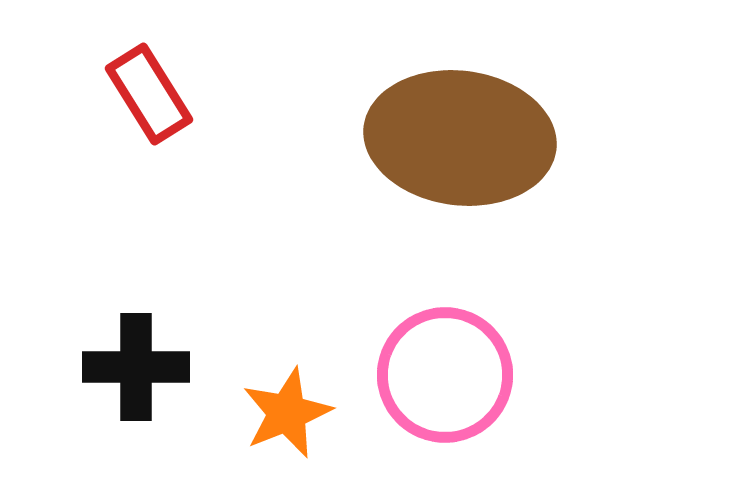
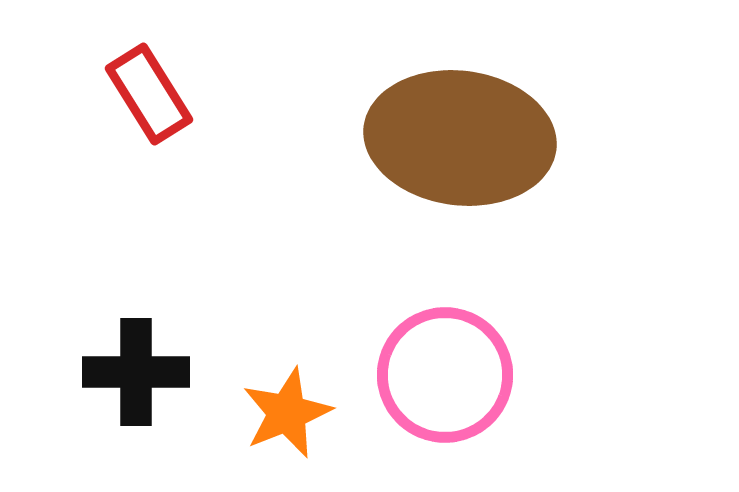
black cross: moved 5 px down
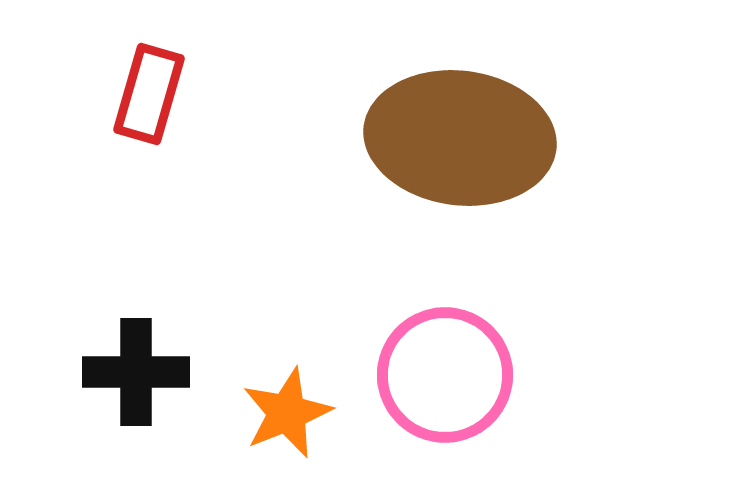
red rectangle: rotated 48 degrees clockwise
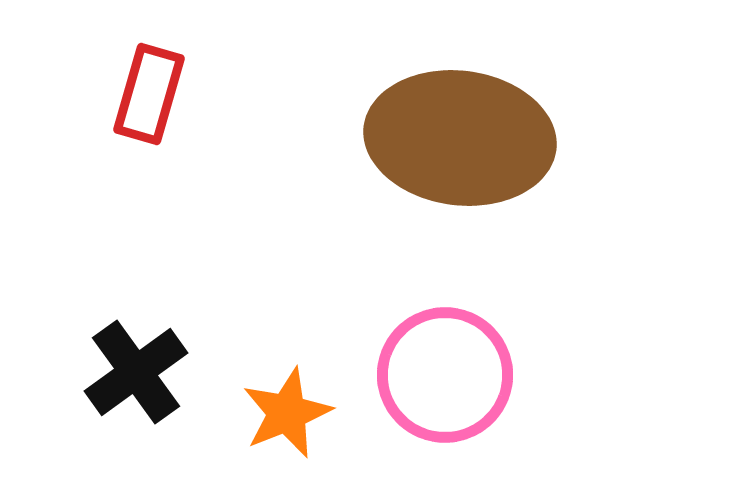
black cross: rotated 36 degrees counterclockwise
